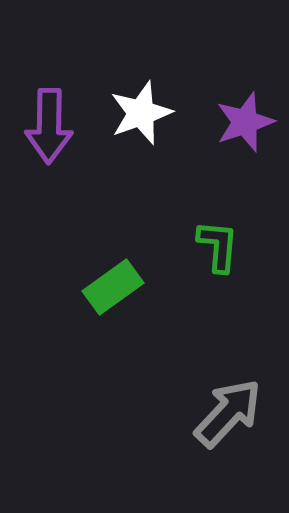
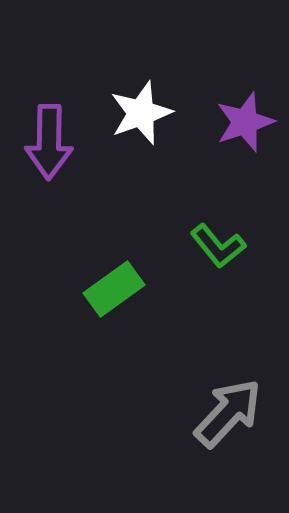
purple arrow: moved 16 px down
green L-shape: rotated 136 degrees clockwise
green rectangle: moved 1 px right, 2 px down
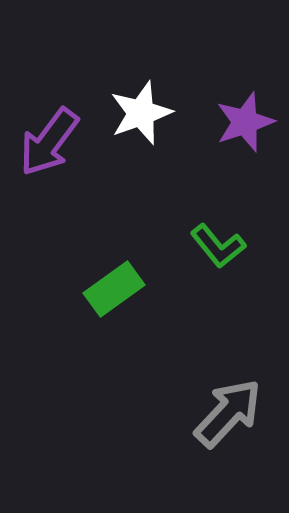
purple arrow: rotated 36 degrees clockwise
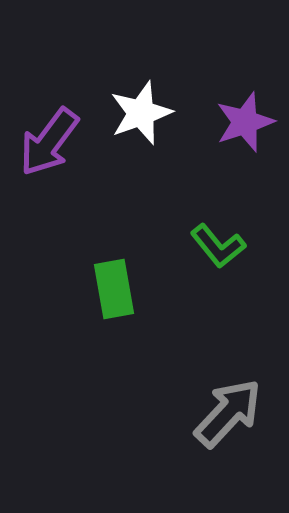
green rectangle: rotated 64 degrees counterclockwise
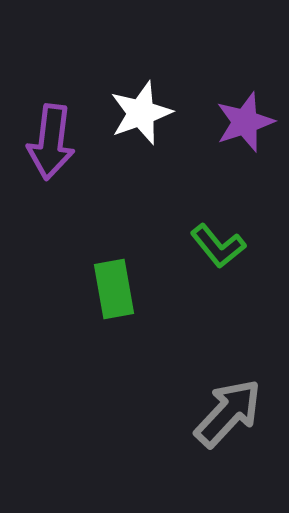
purple arrow: moved 2 px right; rotated 30 degrees counterclockwise
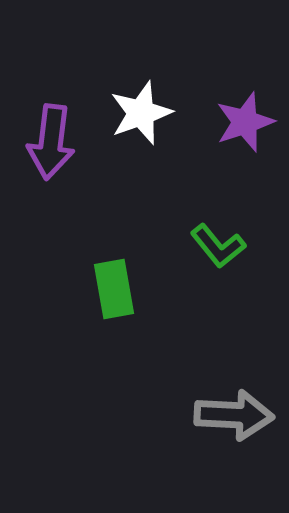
gray arrow: moved 6 px right, 2 px down; rotated 50 degrees clockwise
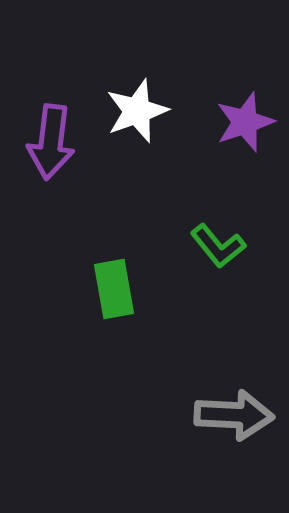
white star: moved 4 px left, 2 px up
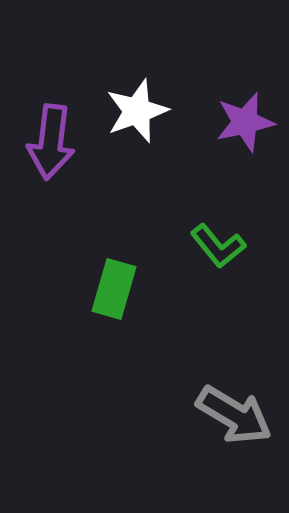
purple star: rotated 6 degrees clockwise
green rectangle: rotated 26 degrees clockwise
gray arrow: rotated 28 degrees clockwise
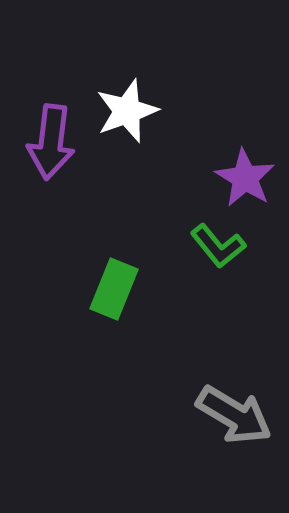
white star: moved 10 px left
purple star: moved 56 px down; rotated 28 degrees counterclockwise
green rectangle: rotated 6 degrees clockwise
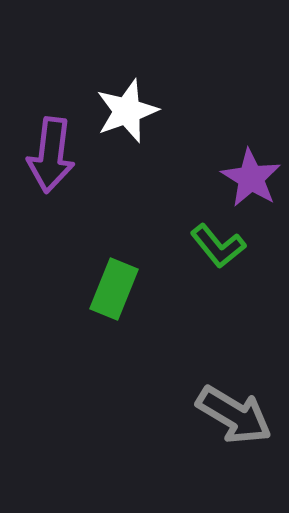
purple arrow: moved 13 px down
purple star: moved 6 px right
